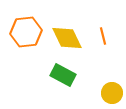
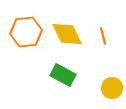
yellow diamond: moved 4 px up
yellow circle: moved 5 px up
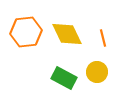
orange line: moved 2 px down
green rectangle: moved 1 px right, 3 px down
yellow circle: moved 15 px left, 16 px up
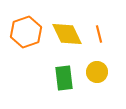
orange hexagon: rotated 12 degrees counterclockwise
orange line: moved 4 px left, 4 px up
green rectangle: rotated 55 degrees clockwise
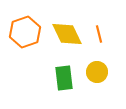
orange hexagon: moved 1 px left
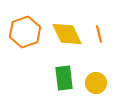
yellow circle: moved 1 px left, 11 px down
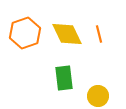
orange hexagon: moved 1 px down
yellow circle: moved 2 px right, 13 px down
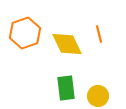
yellow diamond: moved 10 px down
green rectangle: moved 2 px right, 10 px down
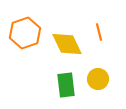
orange line: moved 2 px up
green rectangle: moved 3 px up
yellow circle: moved 17 px up
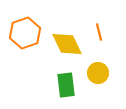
yellow circle: moved 6 px up
